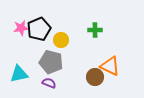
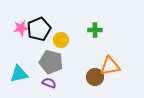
orange triangle: rotated 35 degrees counterclockwise
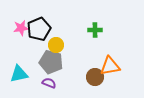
yellow circle: moved 5 px left, 5 px down
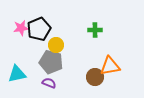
cyan triangle: moved 2 px left
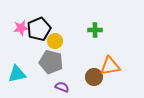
yellow circle: moved 1 px left, 4 px up
brown circle: moved 1 px left
purple semicircle: moved 13 px right, 4 px down
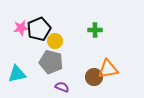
orange triangle: moved 2 px left, 3 px down
